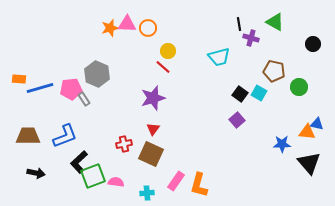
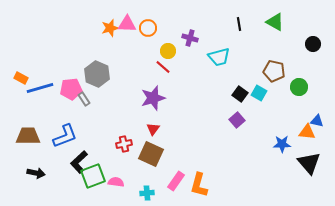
purple cross: moved 61 px left
orange rectangle: moved 2 px right, 1 px up; rotated 24 degrees clockwise
blue triangle: moved 3 px up
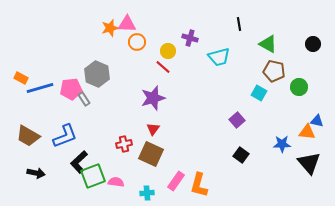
green triangle: moved 7 px left, 22 px down
orange circle: moved 11 px left, 14 px down
black square: moved 1 px right, 61 px down
brown trapezoid: rotated 150 degrees counterclockwise
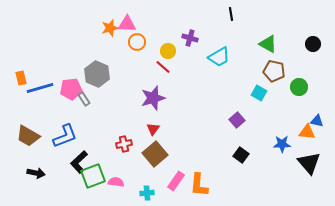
black line: moved 8 px left, 10 px up
cyan trapezoid: rotated 15 degrees counterclockwise
orange rectangle: rotated 48 degrees clockwise
brown square: moved 4 px right; rotated 25 degrees clockwise
orange L-shape: rotated 10 degrees counterclockwise
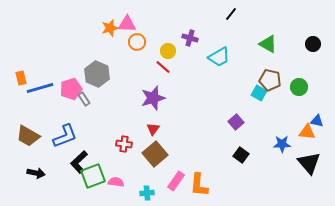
black line: rotated 48 degrees clockwise
brown pentagon: moved 4 px left, 9 px down
pink pentagon: rotated 10 degrees counterclockwise
purple square: moved 1 px left, 2 px down
red cross: rotated 21 degrees clockwise
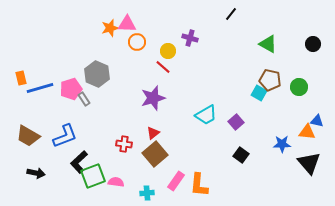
cyan trapezoid: moved 13 px left, 58 px down
red triangle: moved 4 px down; rotated 16 degrees clockwise
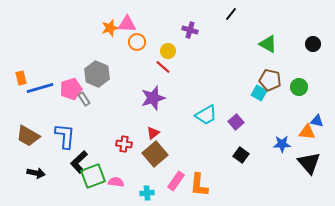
purple cross: moved 8 px up
blue L-shape: rotated 64 degrees counterclockwise
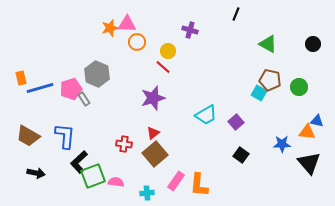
black line: moved 5 px right; rotated 16 degrees counterclockwise
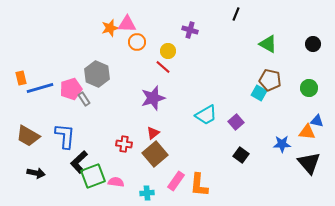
green circle: moved 10 px right, 1 px down
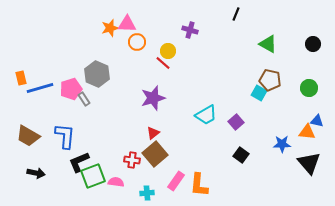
red line: moved 4 px up
red cross: moved 8 px right, 16 px down
black L-shape: rotated 20 degrees clockwise
